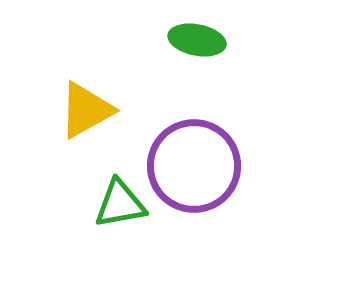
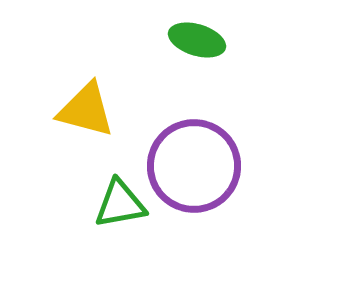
green ellipse: rotated 6 degrees clockwise
yellow triangle: rotated 44 degrees clockwise
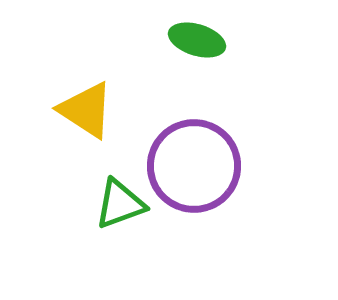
yellow triangle: rotated 18 degrees clockwise
green triangle: rotated 10 degrees counterclockwise
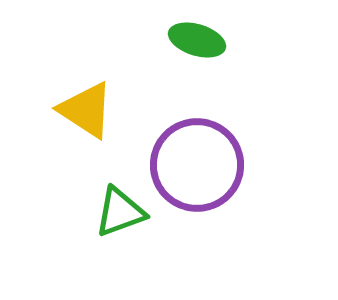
purple circle: moved 3 px right, 1 px up
green triangle: moved 8 px down
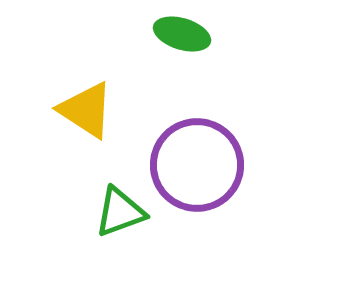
green ellipse: moved 15 px left, 6 px up
